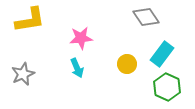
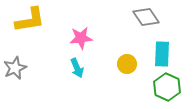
cyan rectangle: rotated 35 degrees counterclockwise
gray star: moved 8 px left, 6 px up
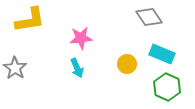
gray diamond: moved 3 px right
cyan rectangle: rotated 70 degrees counterclockwise
gray star: rotated 15 degrees counterclockwise
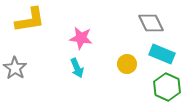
gray diamond: moved 2 px right, 6 px down; rotated 8 degrees clockwise
pink star: rotated 15 degrees clockwise
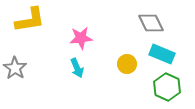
pink star: rotated 15 degrees counterclockwise
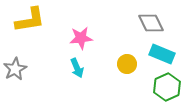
gray star: moved 1 px down; rotated 10 degrees clockwise
green hexagon: rotated 12 degrees clockwise
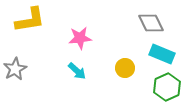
pink star: moved 1 px left
yellow circle: moved 2 px left, 4 px down
cyan arrow: moved 3 px down; rotated 24 degrees counterclockwise
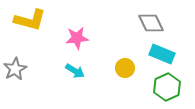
yellow L-shape: rotated 24 degrees clockwise
pink star: moved 3 px left
cyan arrow: moved 2 px left; rotated 12 degrees counterclockwise
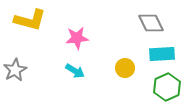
cyan rectangle: rotated 25 degrees counterclockwise
gray star: moved 1 px down
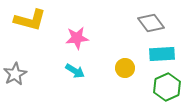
gray diamond: rotated 12 degrees counterclockwise
gray star: moved 4 px down
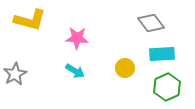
pink star: rotated 10 degrees clockwise
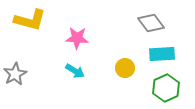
green hexagon: moved 1 px left, 1 px down
